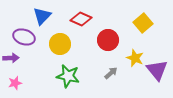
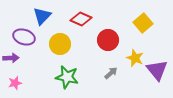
green star: moved 1 px left, 1 px down
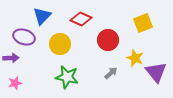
yellow square: rotated 18 degrees clockwise
purple triangle: moved 1 px left, 2 px down
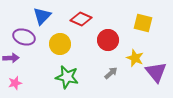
yellow square: rotated 36 degrees clockwise
